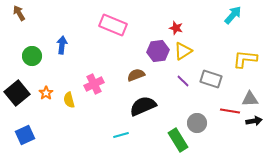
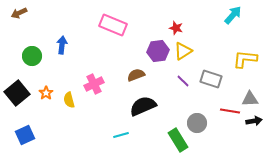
brown arrow: rotated 84 degrees counterclockwise
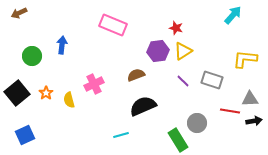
gray rectangle: moved 1 px right, 1 px down
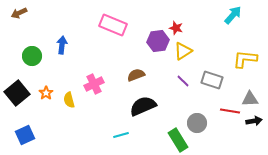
purple hexagon: moved 10 px up
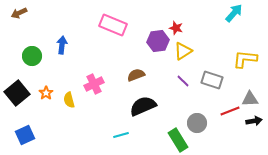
cyan arrow: moved 1 px right, 2 px up
red line: rotated 30 degrees counterclockwise
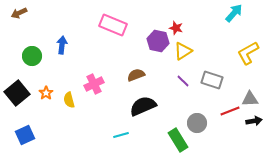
purple hexagon: rotated 20 degrees clockwise
yellow L-shape: moved 3 px right, 6 px up; rotated 35 degrees counterclockwise
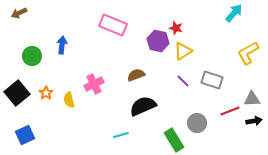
gray triangle: moved 2 px right
green rectangle: moved 4 px left
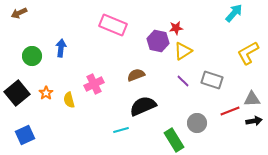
red star: rotated 24 degrees counterclockwise
blue arrow: moved 1 px left, 3 px down
cyan line: moved 5 px up
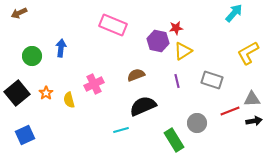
purple line: moved 6 px left; rotated 32 degrees clockwise
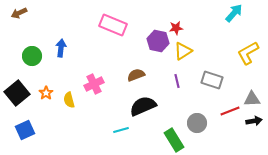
blue square: moved 5 px up
